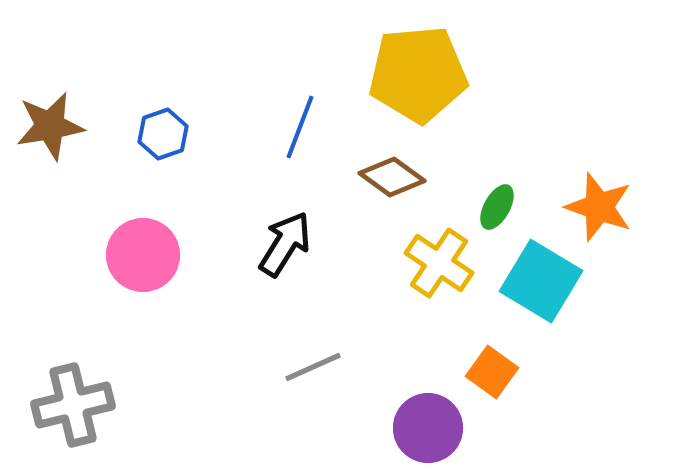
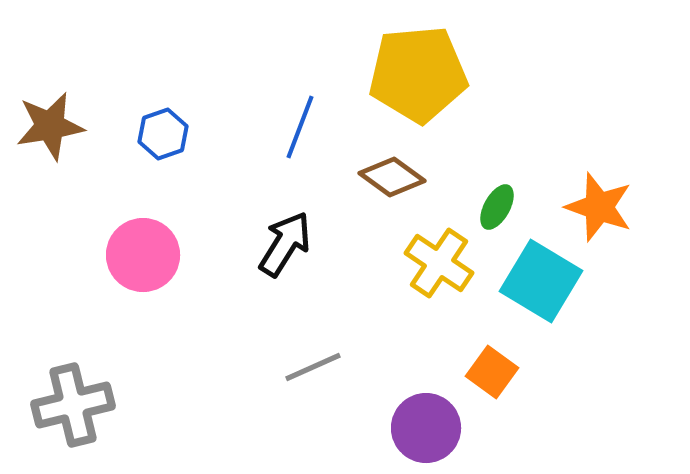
purple circle: moved 2 px left
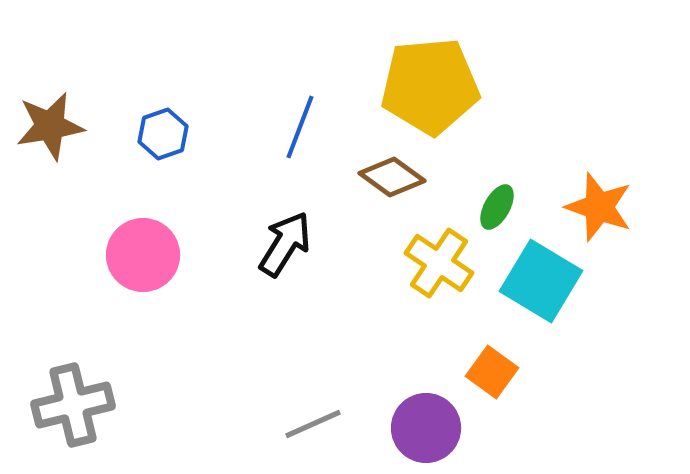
yellow pentagon: moved 12 px right, 12 px down
gray line: moved 57 px down
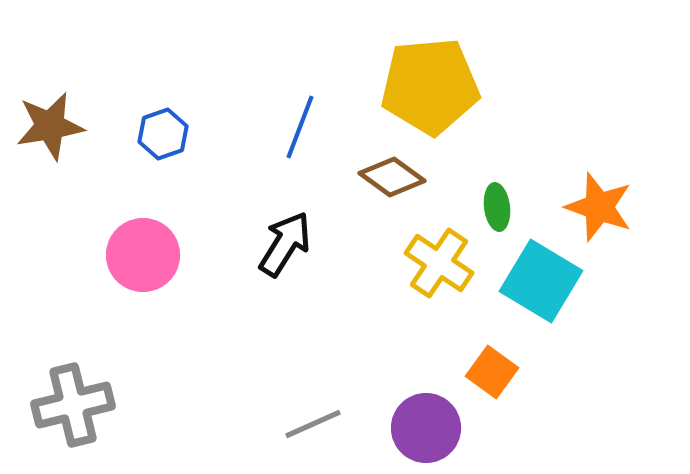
green ellipse: rotated 36 degrees counterclockwise
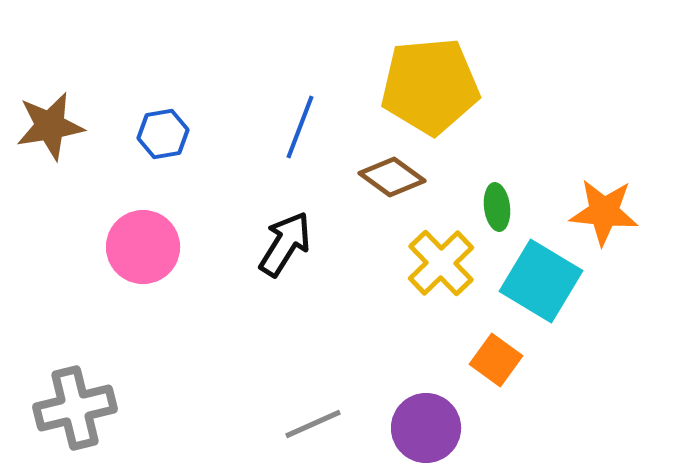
blue hexagon: rotated 9 degrees clockwise
orange star: moved 5 px right, 5 px down; rotated 14 degrees counterclockwise
pink circle: moved 8 px up
yellow cross: moved 2 px right; rotated 12 degrees clockwise
orange square: moved 4 px right, 12 px up
gray cross: moved 2 px right, 3 px down
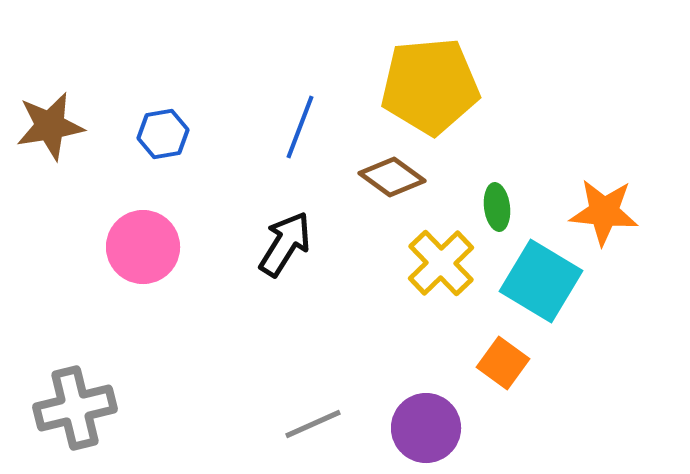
orange square: moved 7 px right, 3 px down
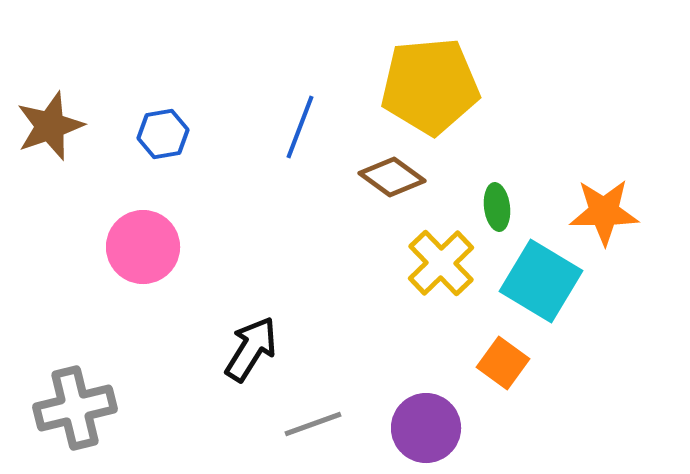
brown star: rotated 10 degrees counterclockwise
orange star: rotated 6 degrees counterclockwise
black arrow: moved 34 px left, 105 px down
gray line: rotated 4 degrees clockwise
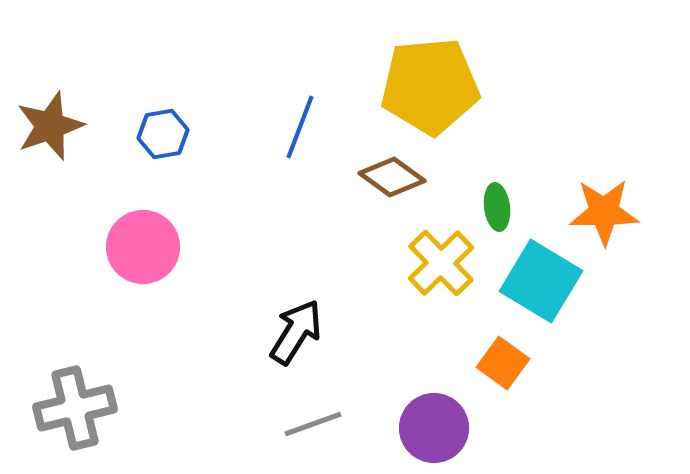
black arrow: moved 45 px right, 17 px up
purple circle: moved 8 px right
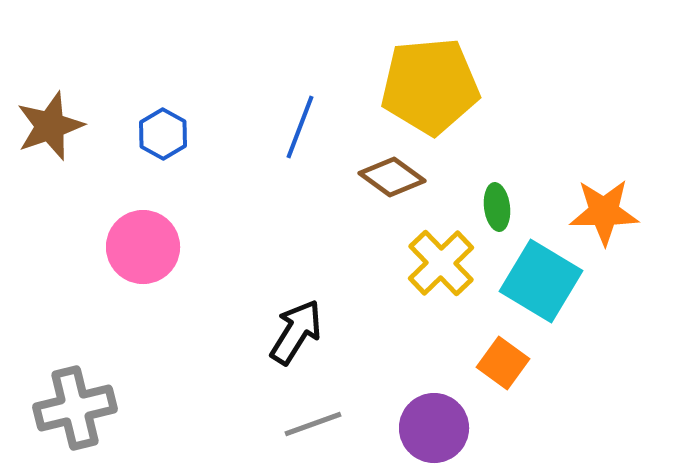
blue hexagon: rotated 21 degrees counterclockwise
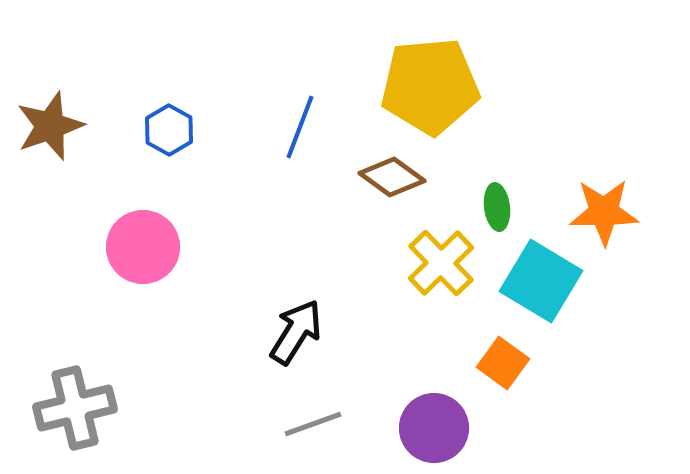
blue hexagon: moved 6 px right, 4 px up
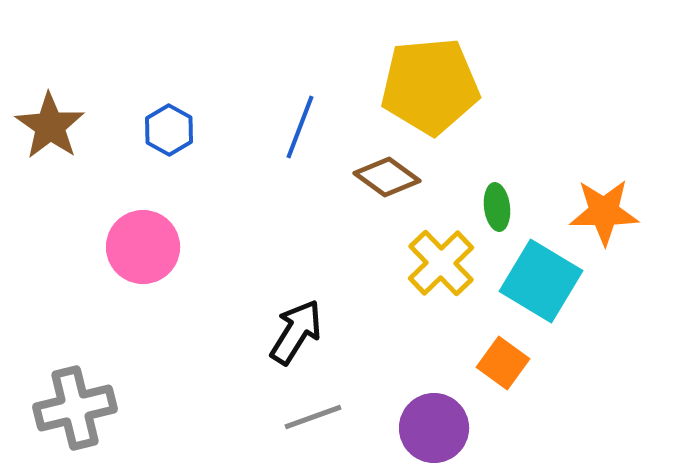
brown star: rotated 18 degrees counterclockwise
brown diamond: moved 5 px left
gray line: moved 7 px up
